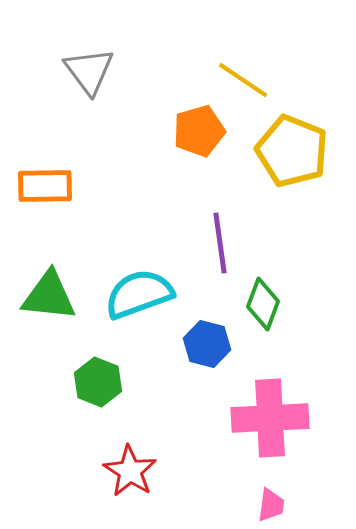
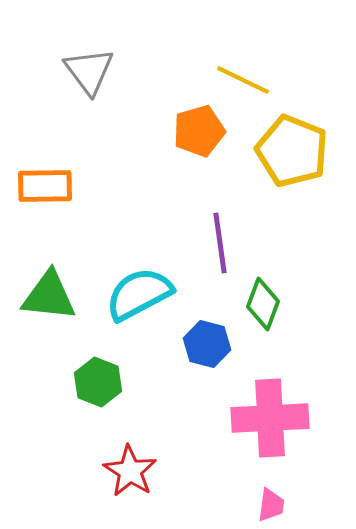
yellow line: rotated 8 degrees counterclockwise
cyan semicircle: rotated 8 degrees counterclockwise
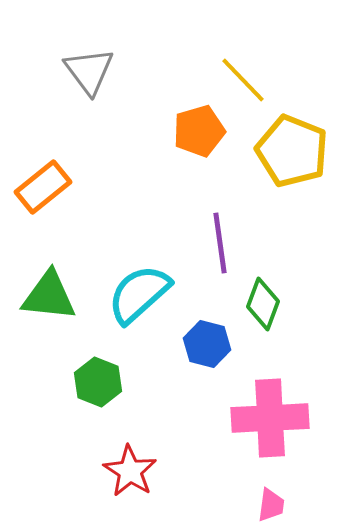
yellow line: rotated 20 degrees clockwise
orange rectangle: moved 2 px left, 1 px down; rotated 38 degrees counterclockwise
cyan semicircle: rotated 14 degrees counterclockwise
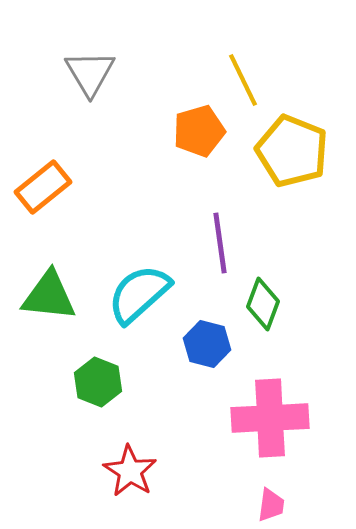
gray triangle: moved 1 px right, 2 px down; rotated 6 degrees clockwise
yellow line: rotated 18 degrees clockwise
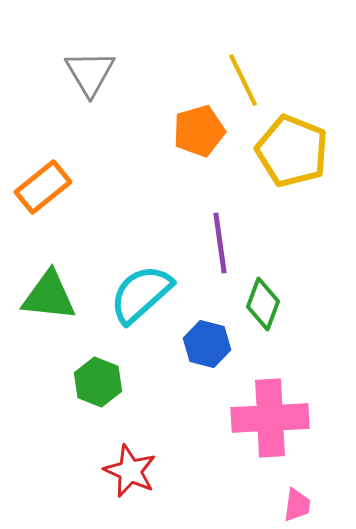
cyan semicircle: moved 2 px right
red star: rotated 8 degrees counterclockwise
pink trapezoid: moved 26 px right
